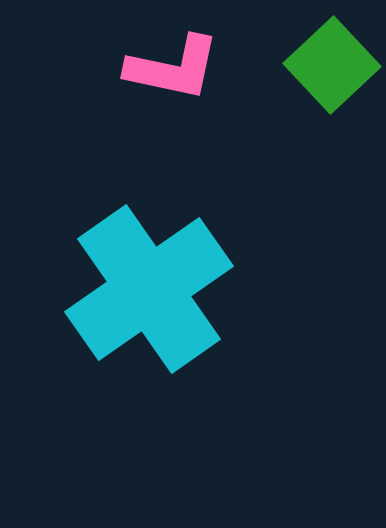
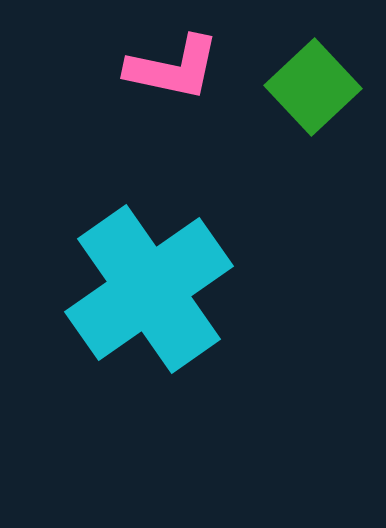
green square: moved 19 px left, 22 px down
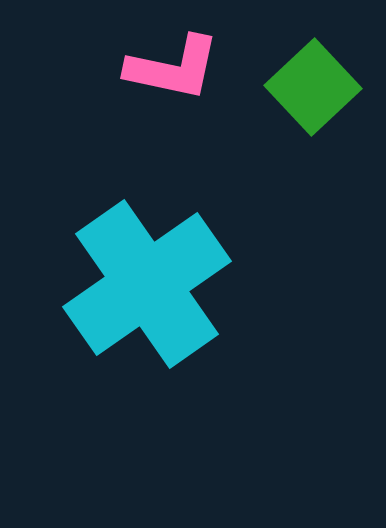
cyan cross: moved 2 px left, 5 px up
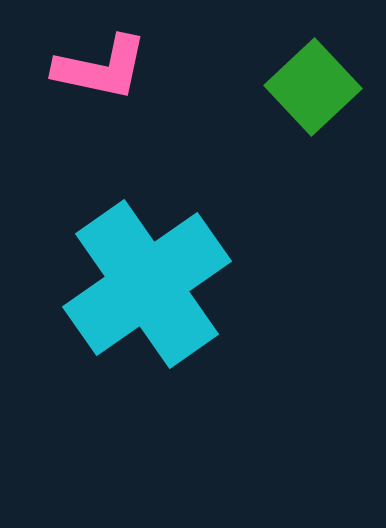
pink L-shape: moved 72 px left
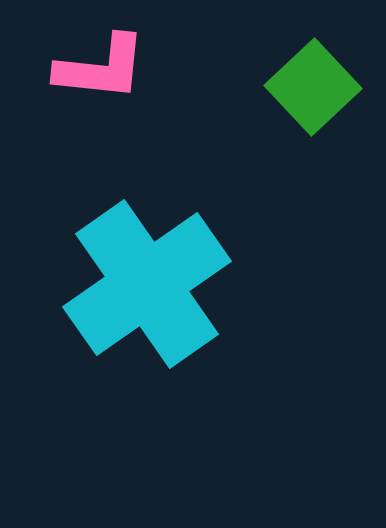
pink L-shape: rotated 6 degrees counterclockwise
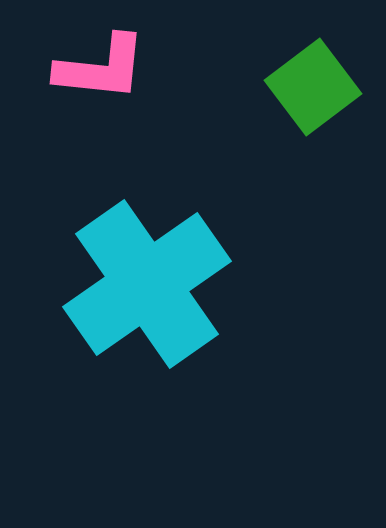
green square: rotated 6 degrees clockwise
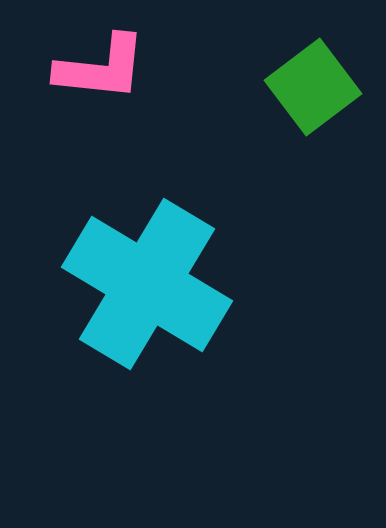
cyan cross: rotated 24 degrees counterclockwise
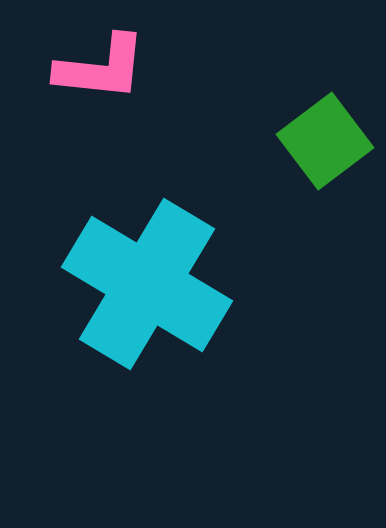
green square: moved 12 px right, 54 px down
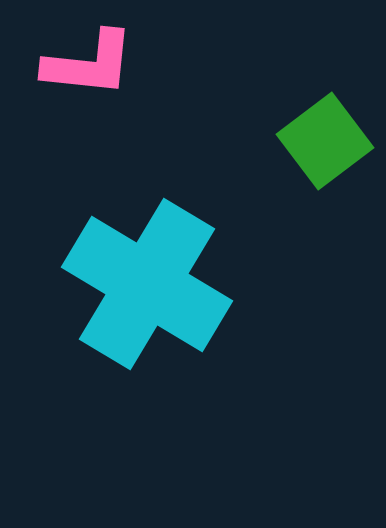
pink L-shape: moved 12 px left, 4 px up
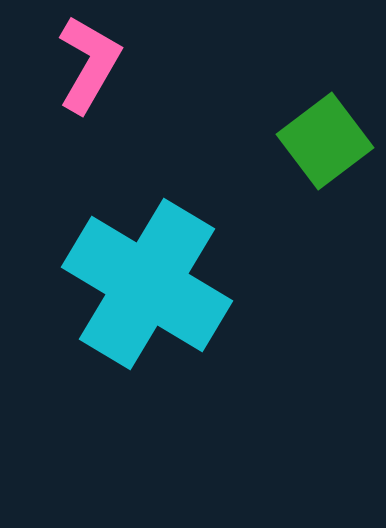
pink L-shape: rotated 66 degrees counterclockwise
